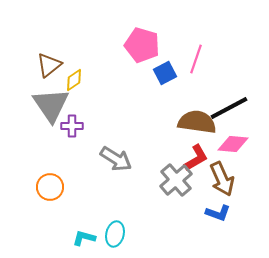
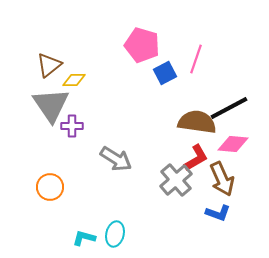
yellow diamond: rotated 35 degrees clockwise
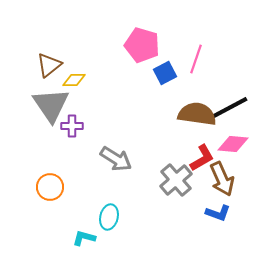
brown semicircle: moved 8 px up
red L-shape: moved 6 px right
cyan ellipse: moved 6 px left, 17 px up
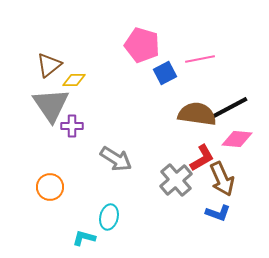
pink line: moved 4 px right; rotated 60 degrees clockwise
pink diamond: moved 4 px right, 5 px up
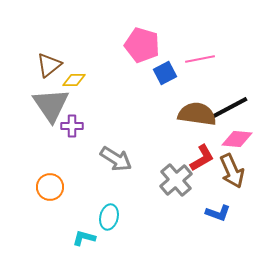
brown arrow: moved 10 px right, 8 px up
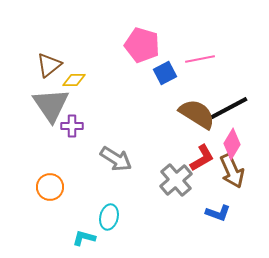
brown semicircle: rotated 24 degrees clockwise
pink diamond: moved 5 px left, 5 px down; rotated 64 degrees counterclockwise
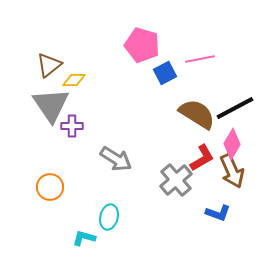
black line: moved 6 px right
